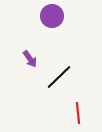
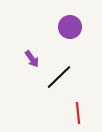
purple circle: moved 18 px right, 11 px down
purple arrow: moved 2 px right
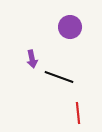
purple arrow: rotated 24 degrees clockwise
black line: rotated 64 degrees clockwise
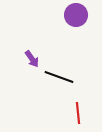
purple circle: moved 6 px right, 12 px up
purple arrow: rotated 24 degrees counterclockwise
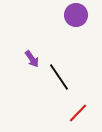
black line: rotated 36 degrees clockwise
red line: rotated 50 degrees clockwise
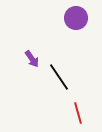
purple circle: moved 3 px down
red line: rotated 60 degrees counterclockwise
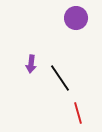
purple arrow: moved 1 px left, 5 px down; rotated 42 degrees clockwise
black line: moved 1 px right, 1 px down
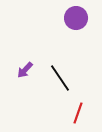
purple arrow: moved 6 px left, 6 px down; rotated 36 degrees clockwise
red line: rotated 35 degrees clockwise
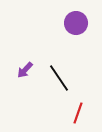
purple circle: moved 5 px down
black line: moved 1 px left
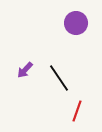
red line: moved 1 px left, 2 px up
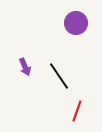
purple arrow: moved 3 px up; rotated 66 degrees counterclockwise
black line: moved 2 px up
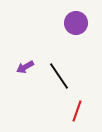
purple arrow: rotated 84 degrees clockwise
